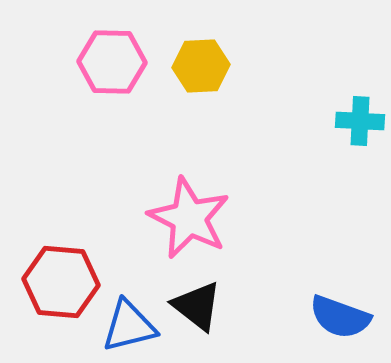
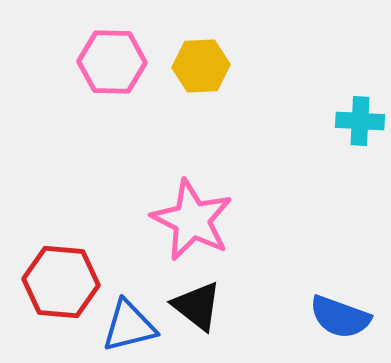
pink star: moved 3 px right, 2 px down
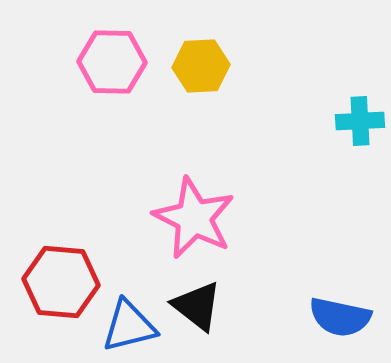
cyan cross: rotated 6 degrees counterclockwise
pink star: moved 2 px right, 2 px up
blue semicircle: rotated 8 degrees counterclockwise
